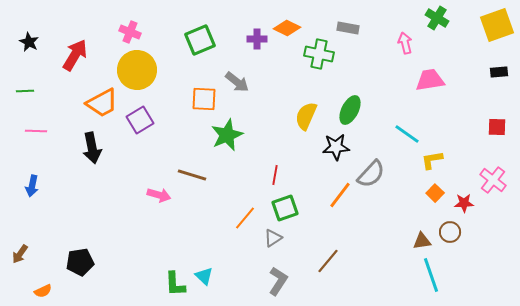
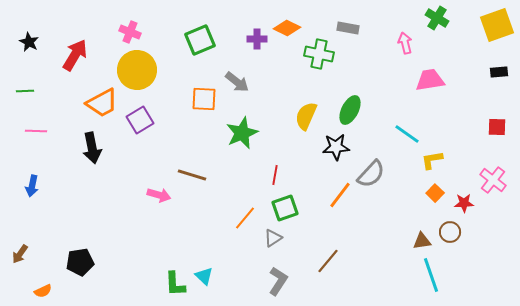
green star at (227, 135): moved 15 px right, 2 px up
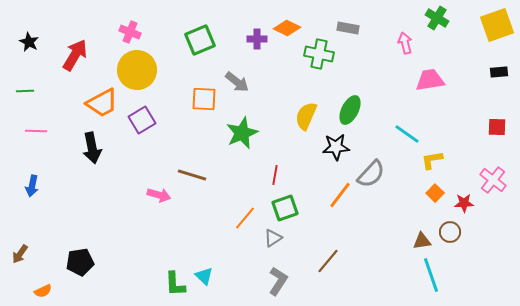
purple square at (140, 120): moved 2 px right
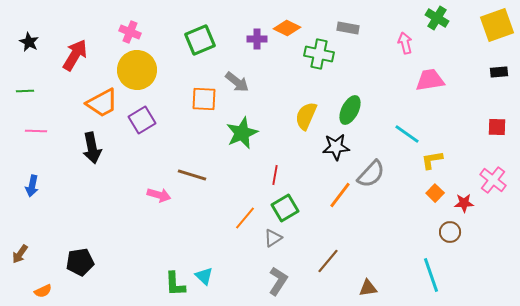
green square at (285, 208): rotated 12 degrees counterclockwise
brown triangle at (422, 241): moved 54 px left, 47 px down
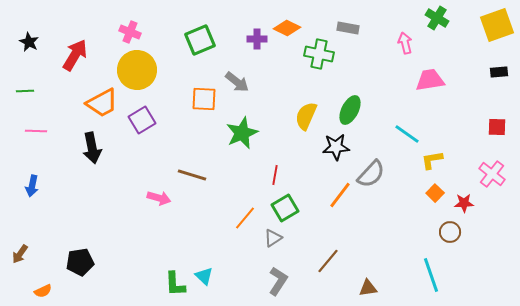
pink cross at (493, 180): moved 1 px left, 6 px up
pink arrow at (159, 195): moved 3 px down
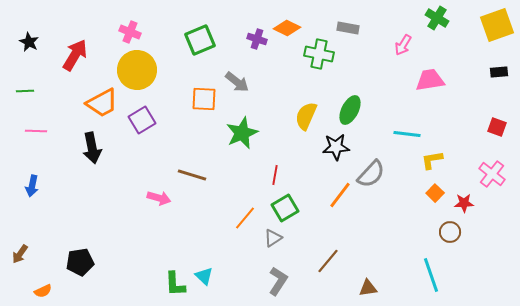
purple cross at (257, 39): rotated 18 degrees clockwise
pink arrow at (405, 43): moved 2 px left, 2 px down; rotated 135 degrees counterclockwise
red square at (497, 127): rotated 18 degrees clockwise
cyan line at (407, 134): rotated 28 degrees counterclockwise
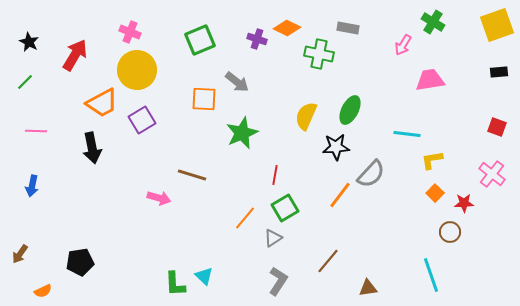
green cross at (437, 18): moved 4 px left, 4 px down
green line at (25, 91): moved 9 px up; rotated 42 degrees counterclockwise
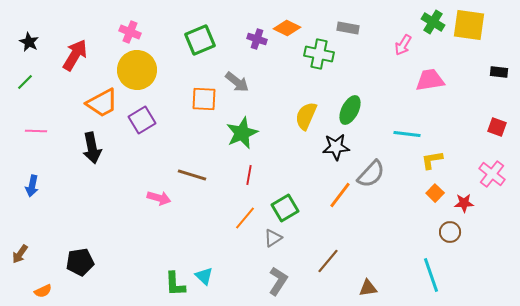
yellow square at (497, 25): moved 28 px left; rotated 28 degrees clockwise
black rectangle at (499, 72): rotated 12 degrees clockwise
red line at (275, 175): moved 26 px left
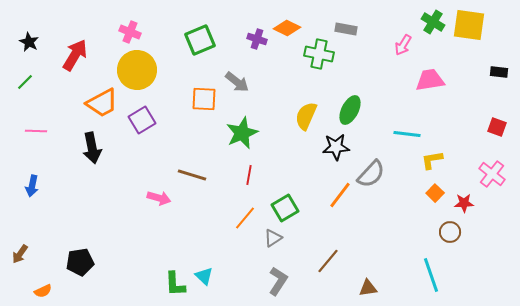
gray rectangle at (348, 28): moved 2 px left, 1 px down
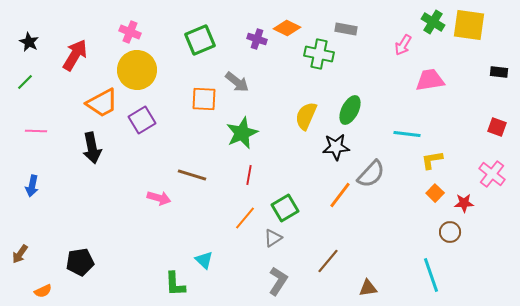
cyan triangle at (204, 276): moved 16 px up
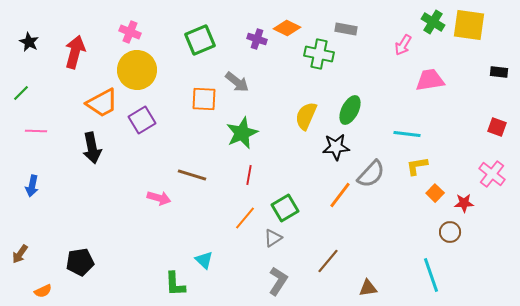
red arrow at (75, 55): moved 3 px up; rotated 16 degrees counterclockwise
green line at (25, 82): moved 4 px left, 11 px down
yellow L-shape at (432, 160): moved 15 px left, 6 px down
